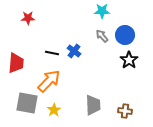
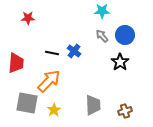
black star: moved 9 px left, 2 px down
brown cross: rotated 24 degrees counterclockwise
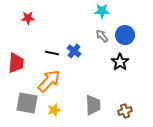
yellow star: rotated 16 degrees clockwise
